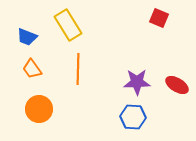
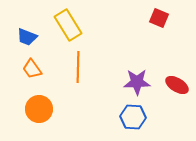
orange line: moved 2 px up
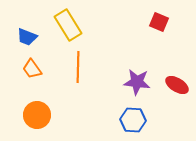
red square: moved 4 px down
purple star: rotated 8 degrees clockwise
orange circle: moved 2 px left, 6 px down
blue hexagon: moved 3 px down
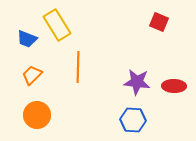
yellow rectangle: moved 11 px left
blue trapezoid: moved 2 px down
orange trapezoid: moved 6 px down; rotated 80 degrees clockwise
red ellipse: moved 3 px left, 1 px down; rotated 30 degrees counterclockwise
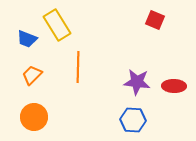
red square: moved 4 px left, 2 px up
orange circle: moved 3 px left, 2 px down
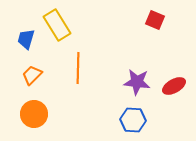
blue trapezoid: moved 1 px left; rotated 85 degrees clockwise
orange line: moved 1 px down
red ellipse: rotated 30 degrees counterclockwise
orange circle: moved 3 px up
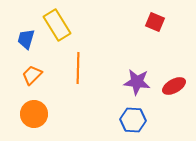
red square: moved 2 px down
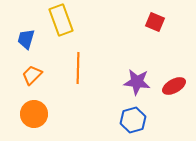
yellow rectangle: moved 4 px right, 5 px up; rotated 12 degrees clockwise
blue hexagon: rotated 20 degrees counterclockwise
